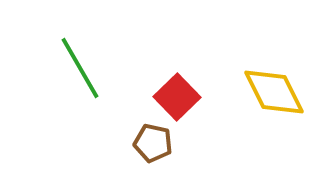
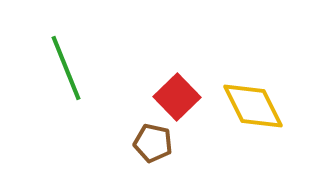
green line: moved 14 px left; rotated 8 degrees clockwise
yellow diamond: moved 21 px left, 14 px down
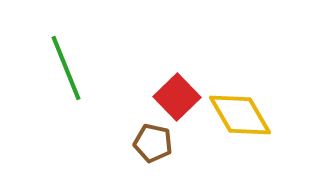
yellow diamond: moved 13 px left, 9 px down; rotated 4 degrees counterclockwise
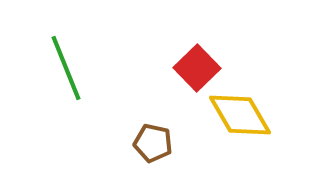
red square: moved 20 px right, 29 px up
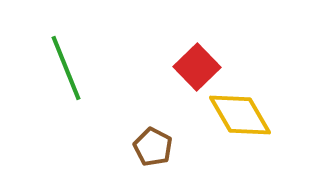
red square: moved 1 px up
brown pentagon: moved 4 px down; rotated 15 degrees clockwise
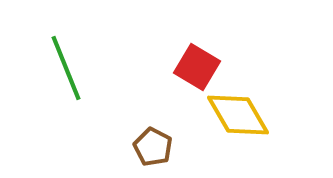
red square: rotated 15 degrees counterclockwise
yellow diamond: moved 2 px left
